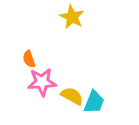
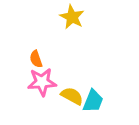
orange semicircle: moved 7 px right
cyan trapezoid: moved 1 px left, 1 px up
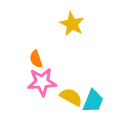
yellow star: moved 7 px down
yellow semicircle: moved 1 px left, 1 px down
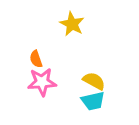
yellow semicircle: moved 23 px right, 16 px up
cyan trapezoid: rotated 55 degrees clockwise
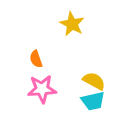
pink star: moved 7 px down
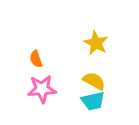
yellow star: moved 24 px right, 19 px down
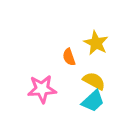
orange semicircle: moved 33 px right, 2 px up
cyan trapezoid: rotated 30 degrees counterclockwise
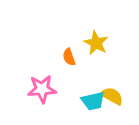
yellow semicircle: moved 18 px right, 15 px down
cyan trapezoid: rotated 30 degrees clockwise
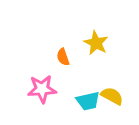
orange semicircle: moved 6 px left
cyan trapezoid: moved 5 px left
